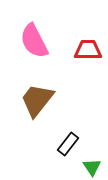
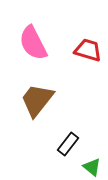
pink semicircle: moved 1 px left, 2 px down
red trapezoid: rotated 16 degrees clockwise
green triangle: rotated 18 degrees counterclockwise
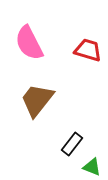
pink semicircle: moved 4 px left
black rectangle: moved 4 px right
green triangle: rotated 18 degrees counterclockwise
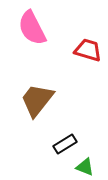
pink semicircle: moved 3 px right, 15 px up
black rectangle: moved 7 px left; rotated 20 degrees clockwise
green triangle: moved 7 px left
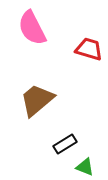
red trapezoid: moved 1 px right, 1 px up
brown trapezoid: rotated 12 degrees clockwise
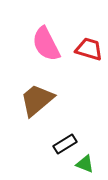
pink semicircle: moved 14 px right, 16 px down
green triangle: moved 3 px up
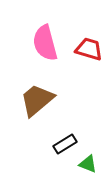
pink semicircle: moved 1 px left, 1 px up; rotated 12 degrees clockwise
green triangle: moved 3 px right
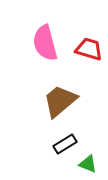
brown trapezoid: moved 23 px right, 1 px down
